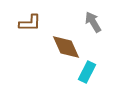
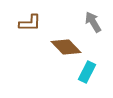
brown diamond: rotated 20 degrees counterclockwise
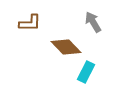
cyan rectangle: moved 1 px left
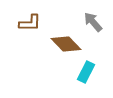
gray arrow: rotated 10 degrees counterclockwise
brown diamond: moved 3 px up
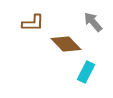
brown L-shape: moved 3 px right
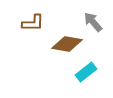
brown diamond: moved 1 px right; rotated 36 degrees counterclockwise
cyan rectangle: rotated 25 degrees clockwise
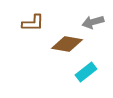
gray arrow: rotated 65 degrees counterclockwise
